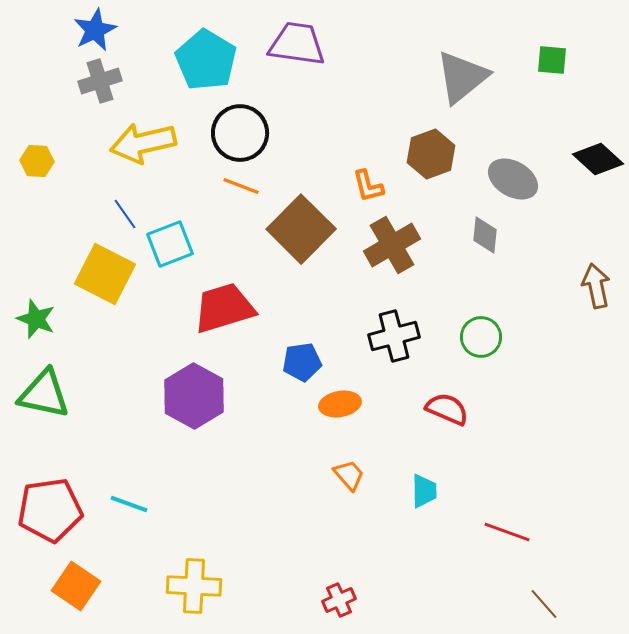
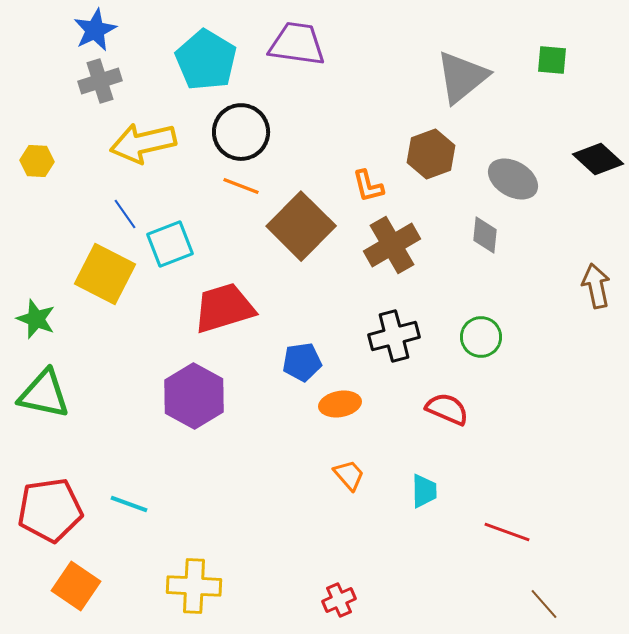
black circle: moved 1 px right, 1 px up
brown square: moved 3 px up
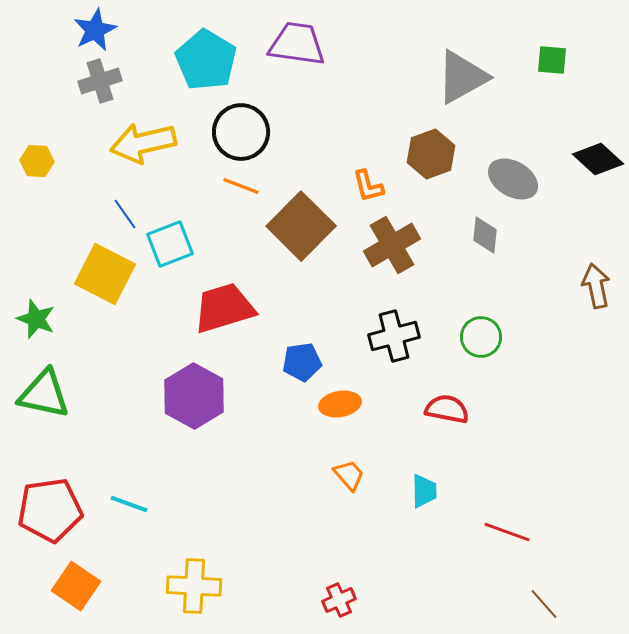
gray triangle: rotated 10 degrees clockwise
red semicircle: rotated 12 degrees counterclockwise
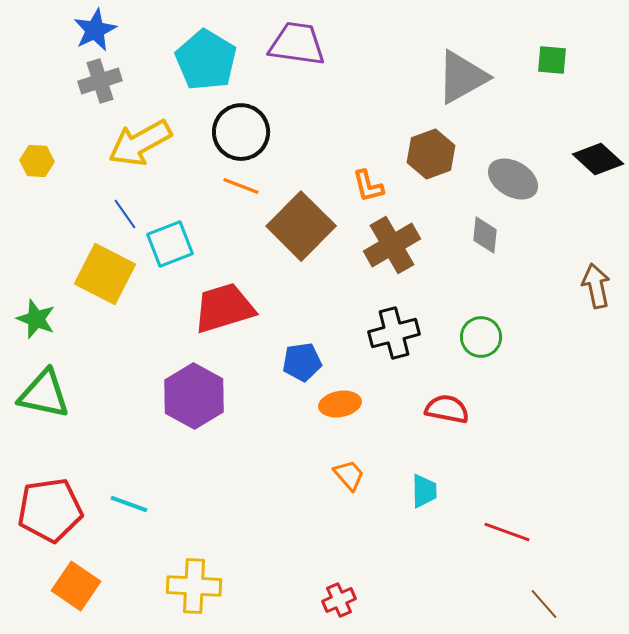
yellow arrow: moved 3 px left; rotated 16 degrees counterclockwise
black cross: moved 3 px up
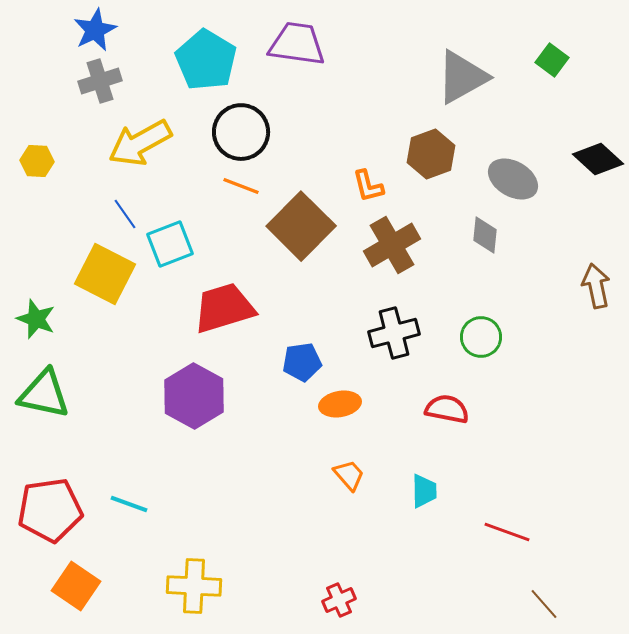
green square: rotated 32 degrees clockwise
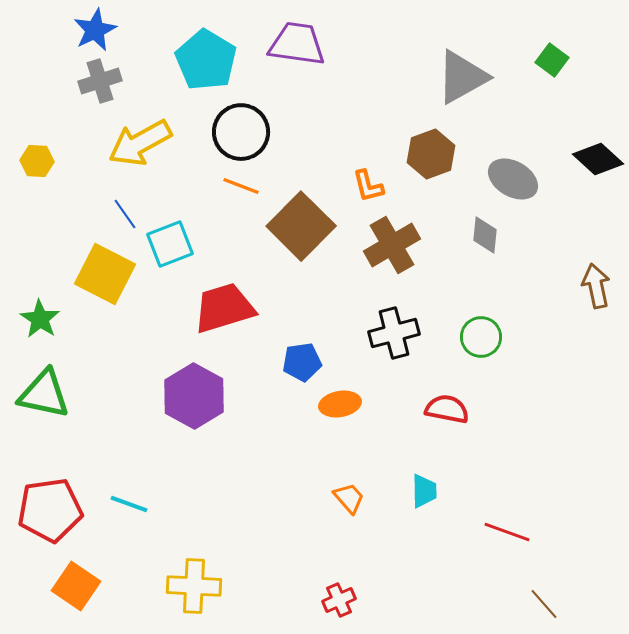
green star: moved 4 px right; rotated 12 degrees clockwise
orange trapezoid: moved 23 px down
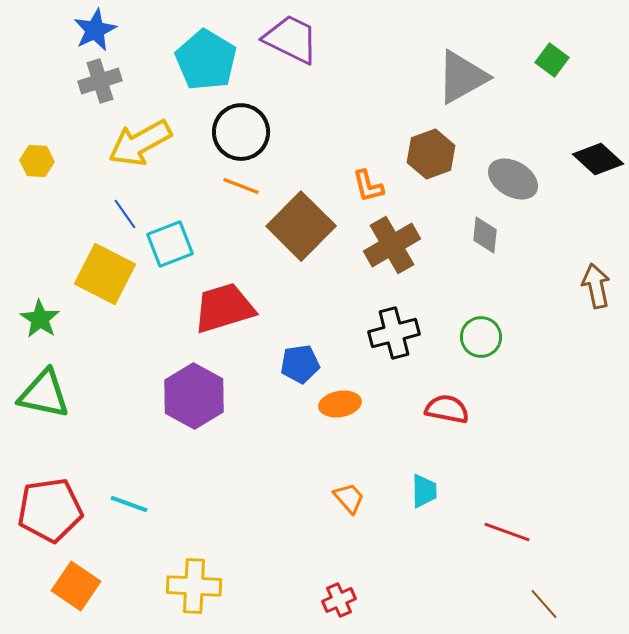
purple trapezoid: moved 6 px left, 5 px up; rotated 18 degrees clockwise
blue pentagon: moved 2 px left, 2 px down
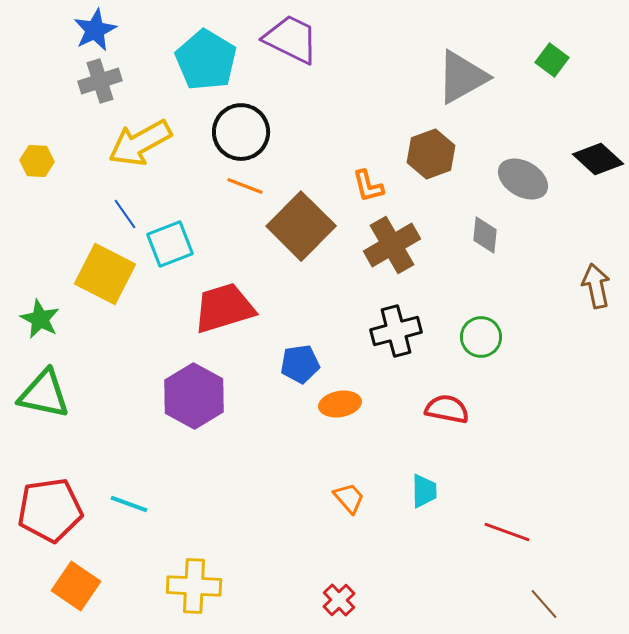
gray ellipse: moved 10 px right
orange line: moved 4 px right
green star: rotated 6 degrees counterclockwise
black cross: moved 2 px right, 2 px up
red cross: rotated 20 degrees counterclockwise
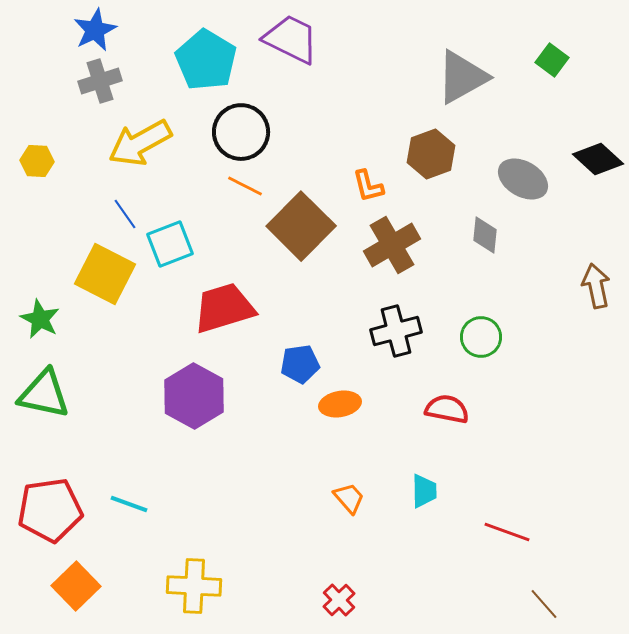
orange line: rotated 6 degrees clockwise
orange square: rotated 12 degrees clockwise
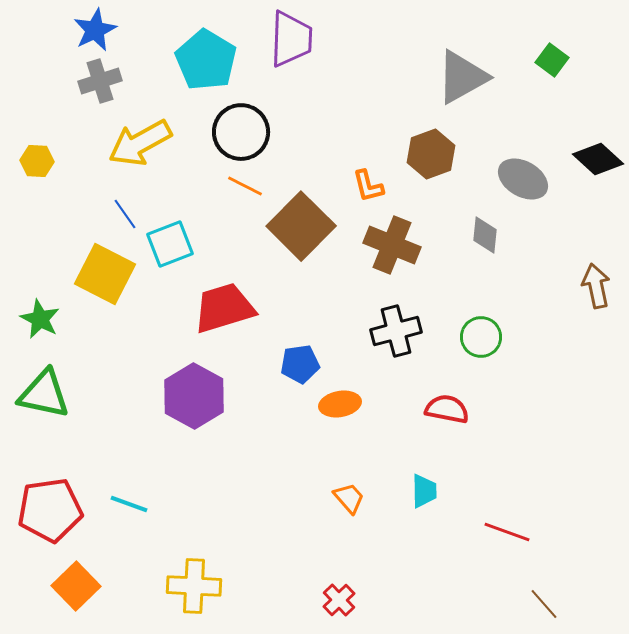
purple trapezoid: rotated 66 degrees clockwise
brown cross: rotated 38 degrees counterclockwise
